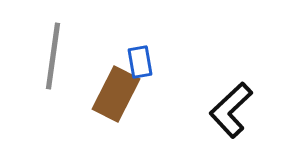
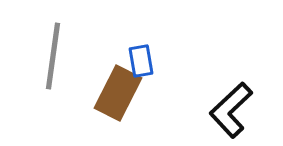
blue rectangle: moved 1 px right, 1 px up
brown rectangle: moved 2 px right, 1 px up
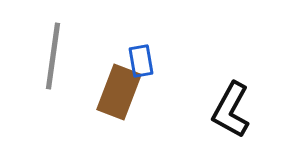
brown rectangle: moved 1 px right, 1 px up; rotated 6 degrees counterclockwise
black L-shape: rotated 18 degrees counterclockwise
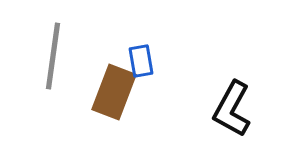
brown rectangle: moved 5 px left
black L-shape: moved 1 px right, 1 px up
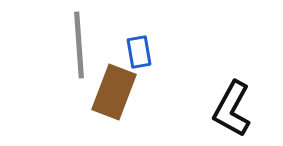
gray line: moved 26 px right, 11 px up; rotated 12 degrees counterclockwise
blue rectangle: moved 2 px left, 9 px up
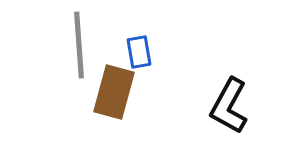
brown rectangle: rotated 6 degrees counterclockwise
black L-shape: moved 3 px left, 3 px up
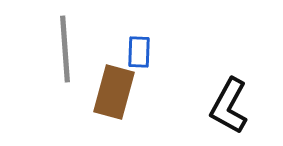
gray line: moved 14 px left, 4 px down
blue rectangle: rotated 12 degrees clockwise
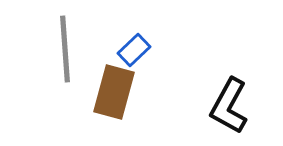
blue rectangle: moved 5 px left, 2 px up; rotated 44 degrees clockwise
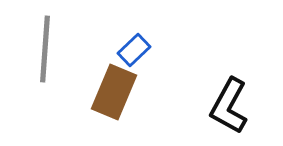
gray line: moved 20 px left; rotated 8 degrees clockwise
brown rectangle: rotated 8 degrees clockwise
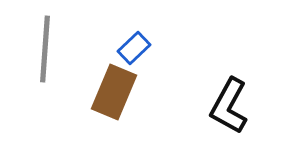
blue rectangle: moved 2 px up
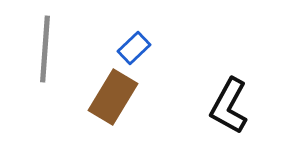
brown rectangle: moved 1 px left, 5 px down; rotated 8 degrees clockwise
